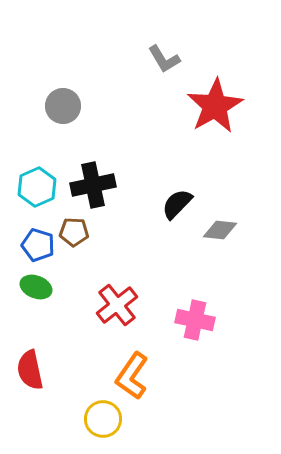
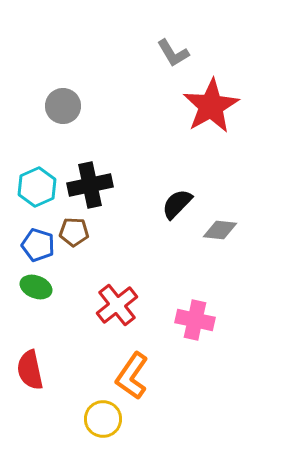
gray L-shape: moved 9 px right, 6 px up
red star: moved 4 px left
black cross: moved 3 px left
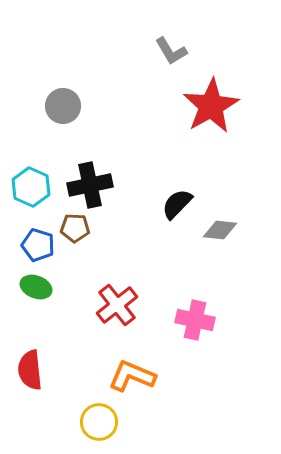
gray L-shape: moved 2 px left, 2 px up
cyan hexagon: moved 6 px left; rotated 12 degrees counterclockwise
brown pentagon: moved 1 px right, 4 px up
red semicircle: rotated 6 degrees clockwise
orange L-shape: rotated 78 degrees clockwise
yellow circle: moved 4 px left, 3 px down
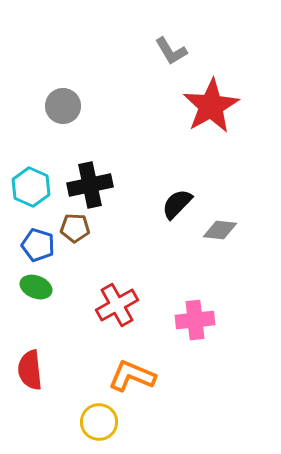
red cross: rotated 9 degrees clockwise
pink cross: rotated 18 degrees counterclockwise
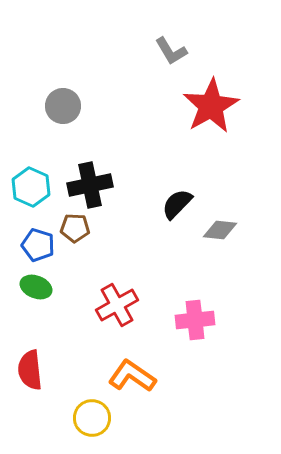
orange L-shape: rotated 12 degrees clockwise
yellow circle: moved 7 px left, 4 px up
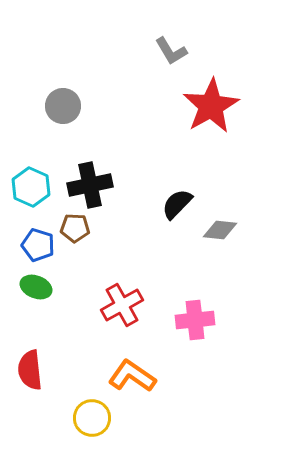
red cross: moved 5 px right
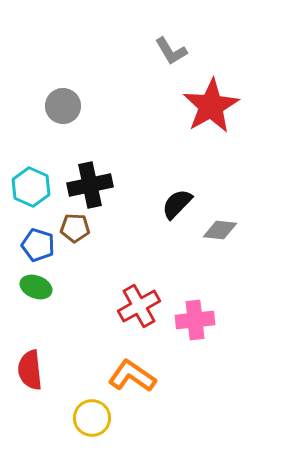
red cross: moved 17 px right, 1 px down
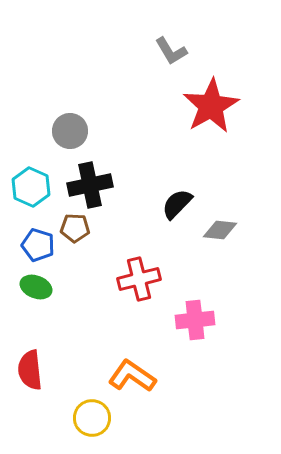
gray circle: moved 7 px right, 25 px down
red cross: moved 27 px up; rotated 15 degrees clockwise
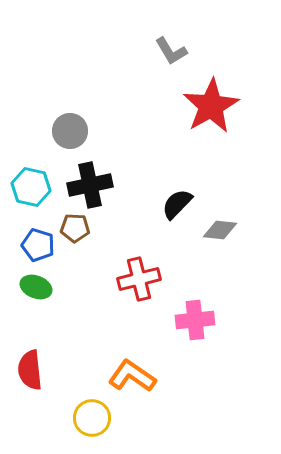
cyan hexagon: rotated 12 degrees counterclockwise
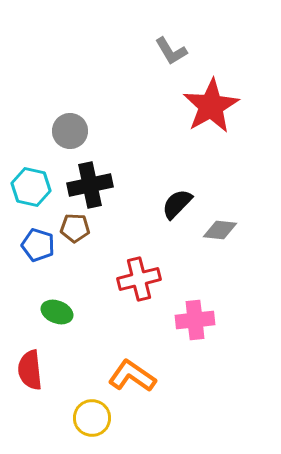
green ellipse: moved 21 px right, 25 px down
